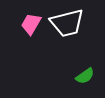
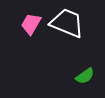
white trapezoid: rotated 144 degrees counterclockwise
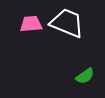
pink trapezoid: rotated 55 degrees clockwise
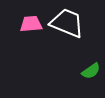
green semicircle: moved 6 px right, 5 px up
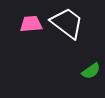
white trapezoid: rotated 15 degrees clockwise
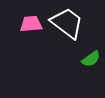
green semicircle: moved 12 px up
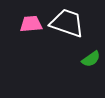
white trapezoid: rotated 18 degrees counterclockwise
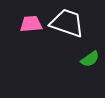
green semicircle: moved 1 px left
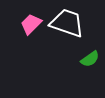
pink trapezoid: rotated 40 degrees counterclockwise
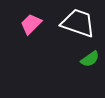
white trapezoid: moved 11 px right
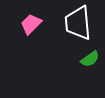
white trapezoid: rotated 114 degrees counterclockwise
